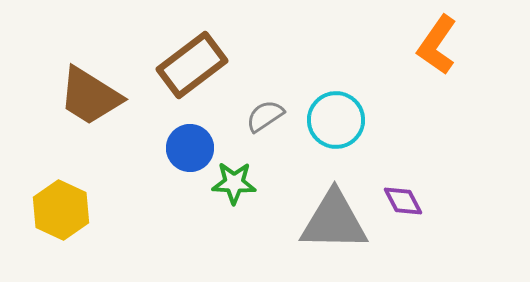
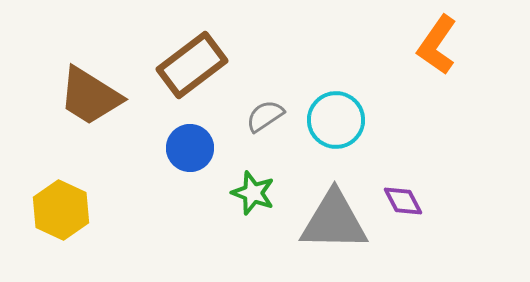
green star: moved 19 px right, 10 px down; rotated 18 degrees clockwise
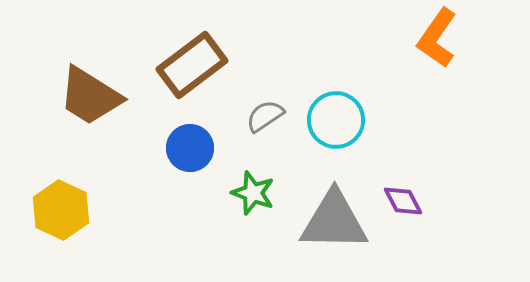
orange L-shape: moved 7 px up
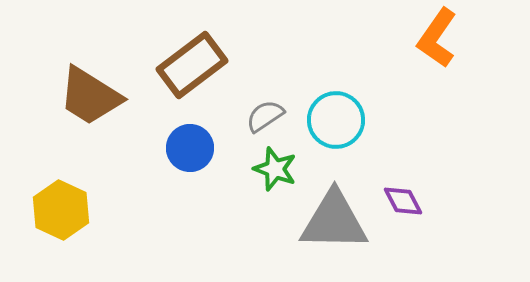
green star: moved 22 px right, 24 px up
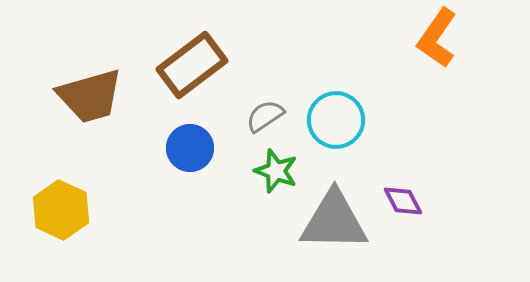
brown trapezoid: rotated 48 degrees counterclockwise
green star: moved 1 px right, 2 px down
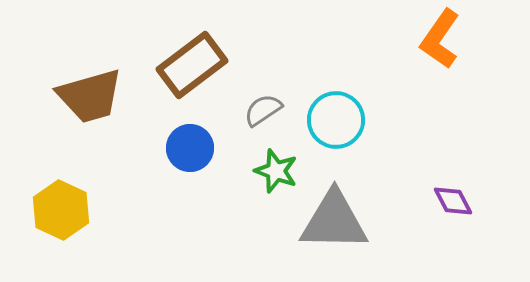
orange L-shape: moved 3 px right, 1 px down
gray semicircle: moved 2 px left, 6 px up
purple diamond: moved 50 px right
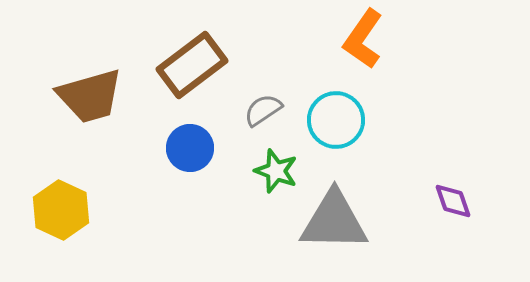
orange L-shape: moved 77 px left
purple diamond: rotated 9 degrees clockwise
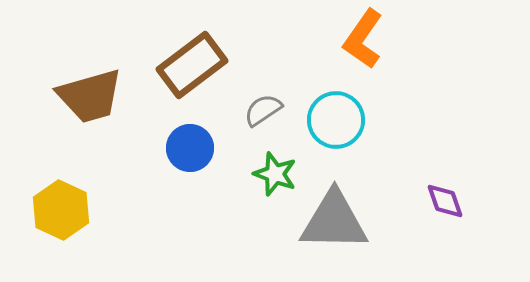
green star: moved 1 px left, 3 px down
purple diamond: moved 8 px left
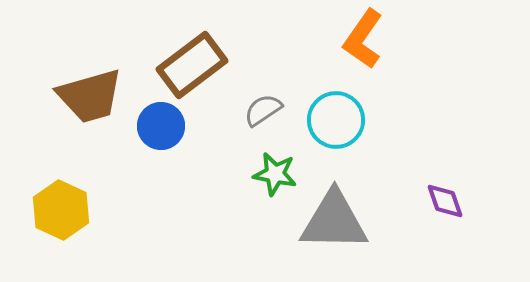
blue circle: moved 29 px left, 22 px up
green star: rotated 9 degrees counterclockwise
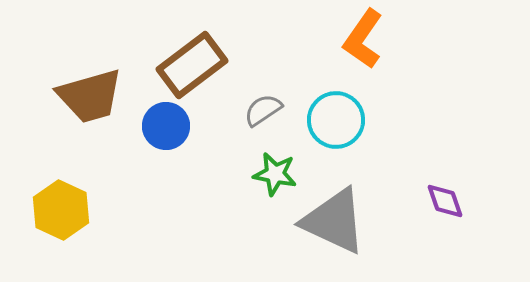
blue circle: moved 5 px right
gray triangle: rotated 24 degrees clockwise
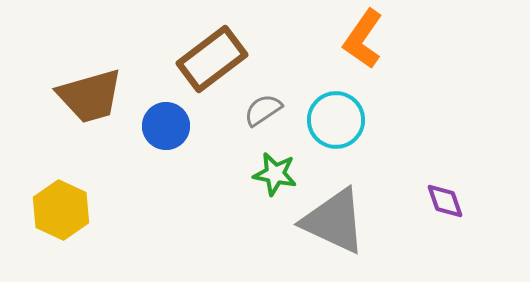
brown rectangle: moved 20 px right, 6 px up
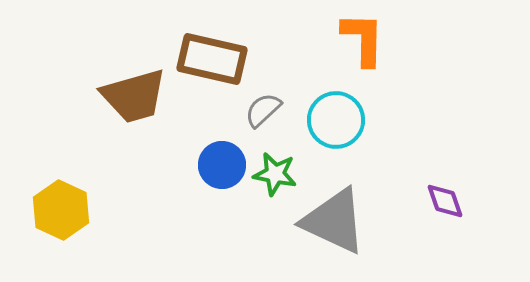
orange L-shape: rotated 146 degrees clockwise
brown rectangle: rotated 50 degrees clockwise
brown trapezoid: moved 44 px right
gray semicircle: rotated 9 degrees counterclockwise
blue circle: moved 56 px right, 39 px down
